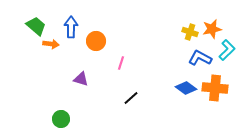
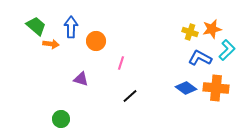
orange cross: moved 1 px right
black line: moved 1 px left, 2 px up
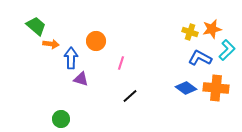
blue arrow: moved 31 px down
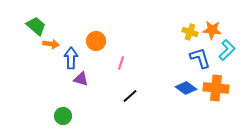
orange star: moved 1 px down; rotated 18 degrees clockwise
blue L-shape: rotated 45 degrees clockwise
green circle: moved 2 px right, 3 px up
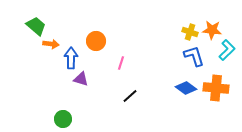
blue L-shape: moved 6 px left, 2 px up
green circle: moved 3 px down
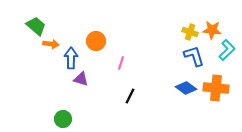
black line: rotated 21 degrees counterclockwise
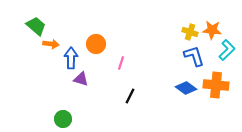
orange circle: moved 3 px down
orange cross: moved 3 px up
